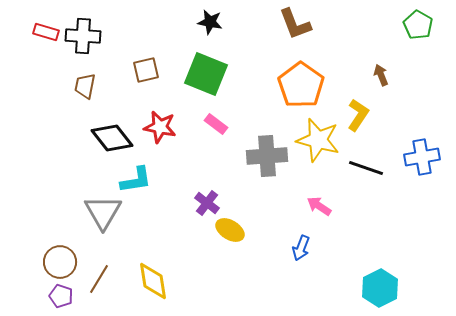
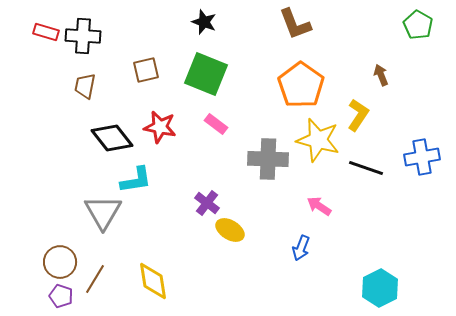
black star: moved 6 px left; rotated 10 degrees clockwise
gray cross: moved 1 px right, 3 px down; rotated 6 degrees clockwise
brown line: moved 4 px left
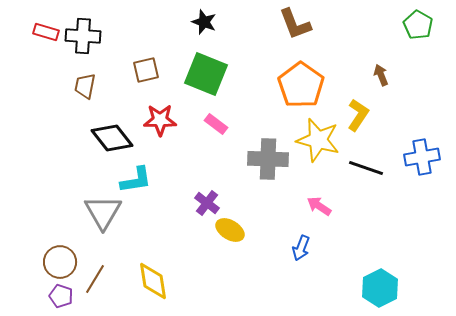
red star: moved 7 px up; rotated 12 degrees counterclockwise
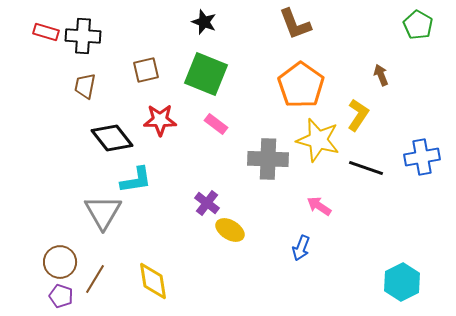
cyan hexagon: moved 22 px right, 6 px up
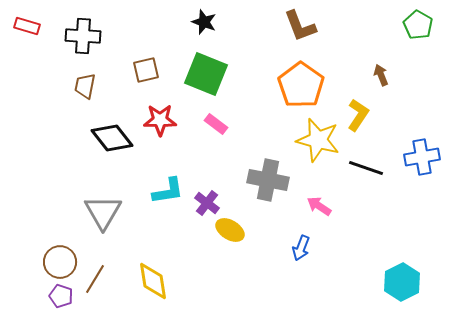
brown L-shape: moved 5 px right, 2 px down
red rectangle: moved 19 px left, 6 px up
gray cross: moved 21 px down; rotated 9 degrees clockwise
cyan L-shape: moved 32 px right, 11 px down
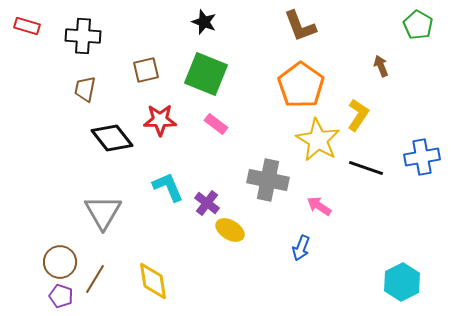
brown arrow: moved 9 px up
brown trapezoid: moved 3 px down
yellow star: rotated 15 degrees clockwise
cyan L-shape: moved 4 px up; rotated 104 degrees counterclockwise
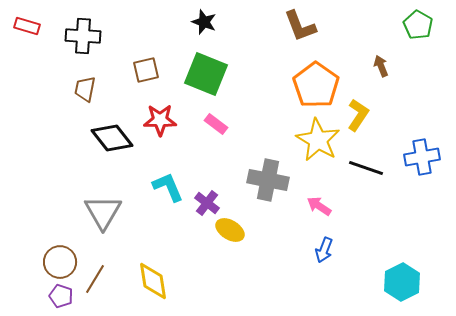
orange pentagon: moved 15 px right
blue arrow: moved 23 px right, 2 px down
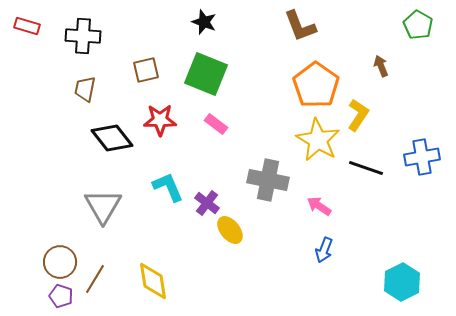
gray triangle: moved 6 px up
yellow ellipse: rotated 20 degrees clockwise
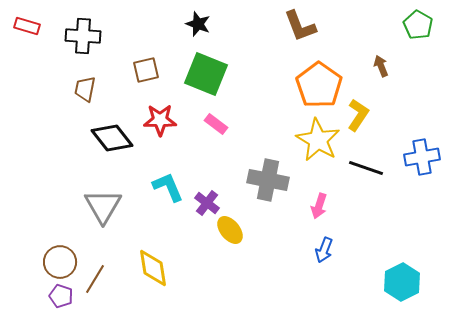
black star: moved 6 px left, 2 px down
orange pentagon: moved 3 px right
pink arrow: rotated 105 degrees counterclockwise
yellow diamond: moved 13 px up
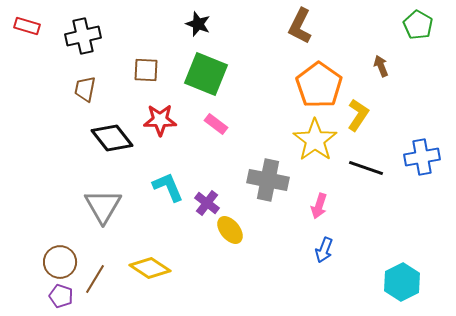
brown L-shape: rotated 48 degrees clockwise
black cross: rotated 16 degrees counterclockwise
brown square: rotated 16 degrees clockwise
yellow star: moved 3 px left; rotated 6 degrees clockwise
yellow diamond: moved 3 px left; rotated 48 degrees counterclockwise
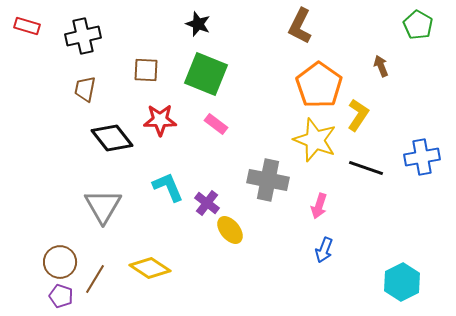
yellow star: rotated 15 degrees counterclockwise
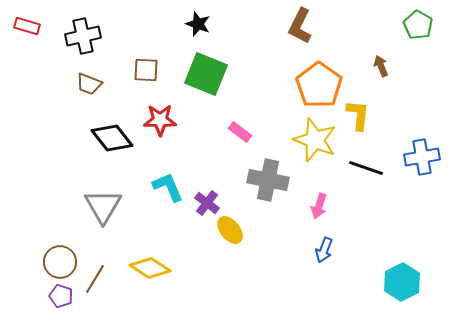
brown trapezoid: moved 4 px right, 5 px up; rotated 80 degrees counterclockwise
yellow L-shape: rotated 28 degrees counterclockwise
pink rectangle: moved 24 px right, 8 px down
